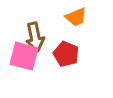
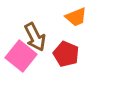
brown arrow: rotated 16 degrees counterclockwise
pink square: moved 3 px left; rotated 24 degrees clockwise
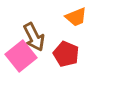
brown arrow: moved 1 px left
pink square: rotated 12 degrees clockwise
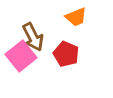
brown arrow: moved 1 px left
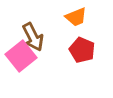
red pentagon: moved 16 px right, 4 px up
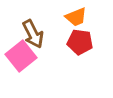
brown arrow: moved 3 px up
red pentagon: moved 2 px left, 8 px up; rotated 15 degrees counterclockwise
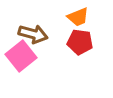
orange trapezoid: moved 2 px right
brown arrow: rotated 48 degrees counterclockwise
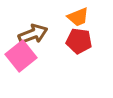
brown arrow: rotated 36 degrees counterclockwise
red pentagon: moved 1 px left, 1 px up
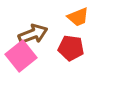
red pentagon: moved 8 px left, 7 px down
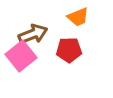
red pentagon: moved 2 px left, 2 px down; rotated 10 degrees counterclockwise
